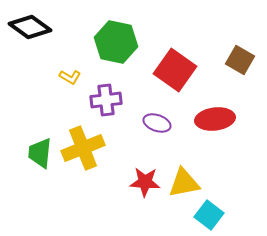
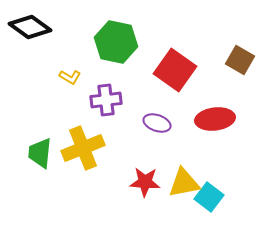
cyan square: moved 18 px up
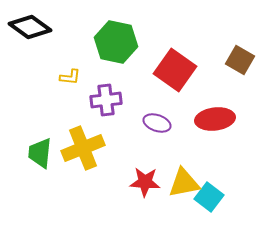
yellow L-shape: rotated 25 degrees counterclockwise
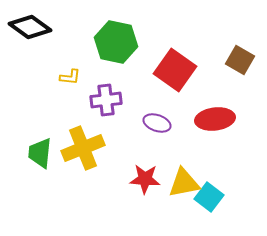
red star: moved 3 px up
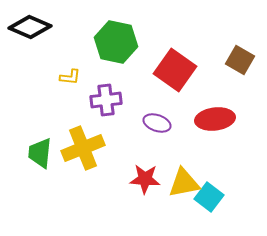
black diamond: rotated 12 degrees counterclockwise
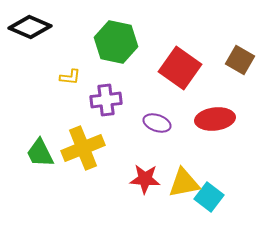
red square: moved 5 px right, 2 px up
green trapezoid: rotated 32 degrees counterclockwise
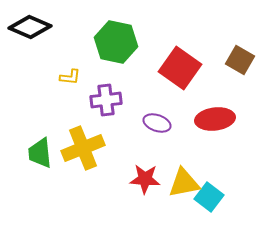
green trapezoid: rotated 20 degrees clockwise
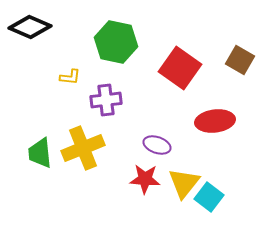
red ellipse: moved 2 px down
purple ellipse: moved 22 px down
yellow triangle: rotated 40 degrees counterclockwise
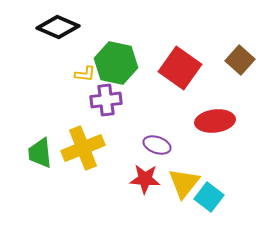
black diamond: moved 28 px right
green hexagon: moved 21 px down
brown square: rotated 12 degrees clockwise
yellow L-shape: moved 15 px right, 3 px up
